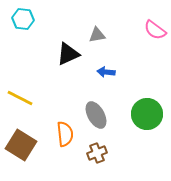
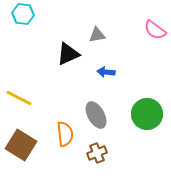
cyan hexagon: moved 5 px up
yellow line: moved 1 px left
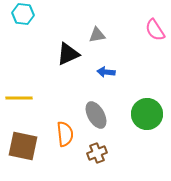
pink semicircle: rotated 20 degrees clockwise
yellow line: rotated 28 degrees counterclockwise
brown square: moved 2 px right, 1 px down; rotated 20 degrees counterclockwise
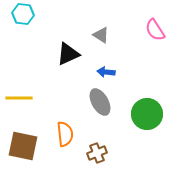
gray triangle: moved 4 px right; rotated 42 degrees clockwise
gray ellipse: moved 4 px right, 13 px up
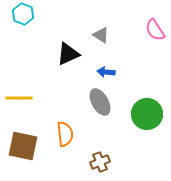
cyan hexagon: rotated 15 degrees clockwise
brown cross: moved 3 px right, 9 px down
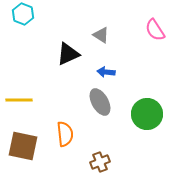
yellow line: moved 2 px down
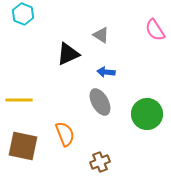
orange semicircle: rotated 15 degrees counterclockwise
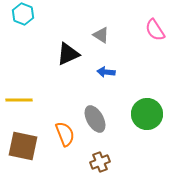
gray ellipse: moved 5 px left, 17 px down
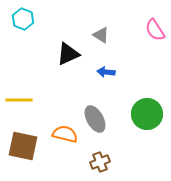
cyan hexagon: moved 5 px down
orange semicircle: rotated 55 degrees counterclockwise
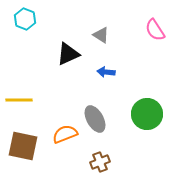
cyan hexagon: moved 2 px right
orange semicircle: rotated 35 degrees counterclockwise
